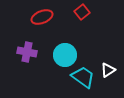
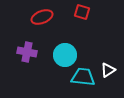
red square: rotated 35 degrees counterclockwise
cyan trapezoid: rotated 30 degrees counterclockwise
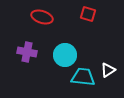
red square: moved 6 px right, 2 px down
red ellipse: rotated 40 degrees clockwise
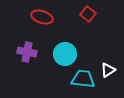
red square: rotated 21 degrees clockwise
cyan circle: moved 1 px up
cyan trapezoid: moved 2 px down
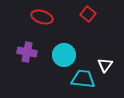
cyan circle: moved 1 px left, 1 px down
white triangle: moved 3 px left, 5 px up; rotated 21 degrees counterclockwise
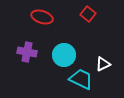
white triangle: moved 2 px left, 1 px up; rotated 28 degrees clockwise
cyan trapezoid: moved 2 px left; rotated 20 degrees clockwise
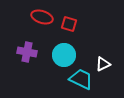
red square: moved 19 px left, 10 px down; rotated 21 degrees counterclockwise
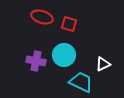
purple cross: moved 9 px right, 9 px down
cyan trapezoid: moved 3 px down
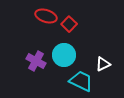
red ellipse: moved 4 px right, 1 px up
red square: rotated 28 degrees clockwise
purple cross: rotated 18 degrees clockwise
cyan trapezoid: moved 1 px up
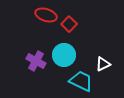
red ellipse: moved 1 px up
